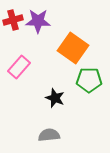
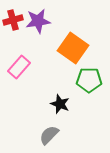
purple star: rotated 10 degrees counterclockwise
black star: moved 5 px right, 6 px down
gray semicircle: rotated 40 degrees counterclockwise
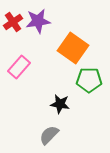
red cross: moved 2 px down; rotated 18 degrees counterclockwise
black star: rotated 12 degrees counterclockwise
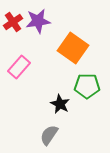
green pentagon: moved 2 px left, 6 px down
black star: rotated 18 degrees clockwise
gray semicircle: rotated 10 degrees counterclockwise
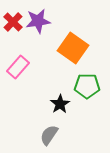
red cross: rotated 12 degrees counterclockwise
pink rectangle: moved 1 px left
black star: rotated 12 degrees clockwise
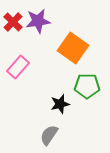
black star: rotated 18 degrees clockwise
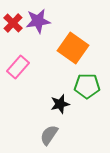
red cross: moved 1 px down
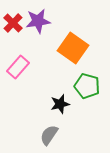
green pentagon: rotated 15 degrees clockwise
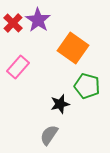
purple star: moved 1 px up; rotated 30 degrees counterclockwise
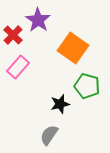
red cross: moved 12 px down
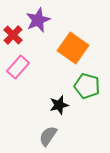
purple star: rotated 15 degrees clockwise
black star: moved 1 px left, 1 px down
gray semicircle: moved 1 px left, 1 px down
